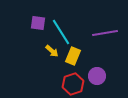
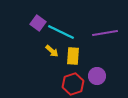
purple square: rotated 28 degrees clockwise
cyan line: rotated 32 degrees counterclockwise
yellow rectangle: rotated 18 degrees counterclockwise
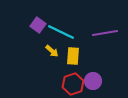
purple square: moved 2 px down
purple circle: moved 4 px left, 5 px down
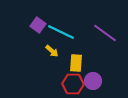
purple line: rotated 45 degrees clockwise
yellow rectangle: moved 3 px right, 7 px down
red hexagon: rotated 20 degrees clockwise
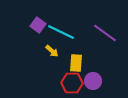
red hexagon: moved 1 px left, 1 px up
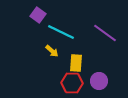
purple square: moved 10 px up
purple circle: moved 6 px right
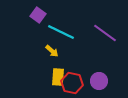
yellow rectangle: moved 18 px left, 14 px down
red hexagon: rotated 10 degrees clockwise
